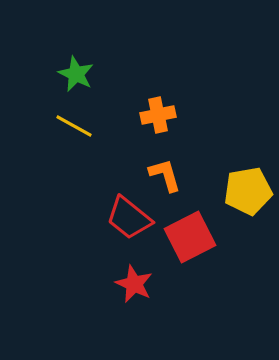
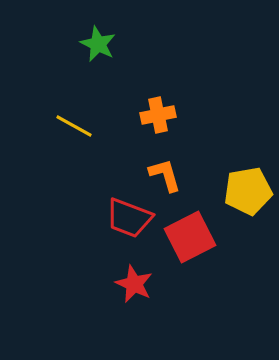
green star: moved 22 px right, 30 px up
red trapezoid: rotated 18 degrees counterclockwise
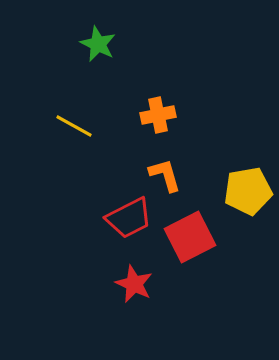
red trapezoid: rotated 48 degrees counterclockwise
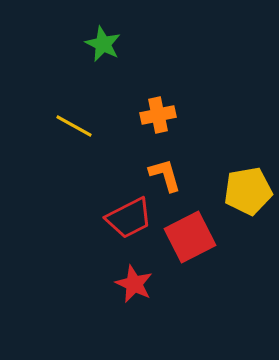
green star: moved 5 px right
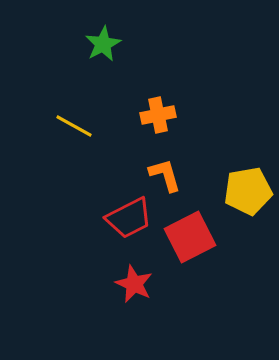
green star: rotated 18 degrees clockwise
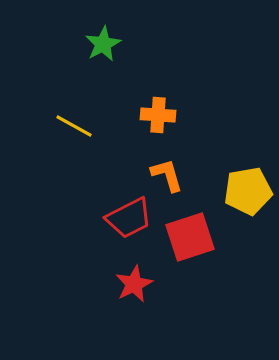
orange cross: rotated 16 degrees clockwise
orange L-shape: moved 2 px right
red square: rotated 9 degrees clockwise
red star: rotated 21 degrees clockwise
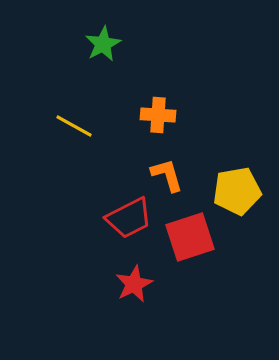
yellow pentagon: moved 11 px left
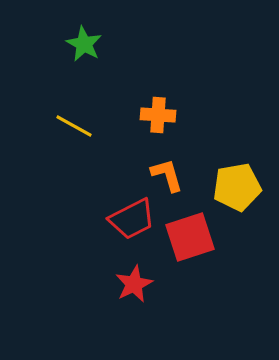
green star: moved 19 px left; rotated 15 degrees counterclockwise
yellow pentagon: moved 4 px up
red trapezoid: moved 3 px right, 1 px down
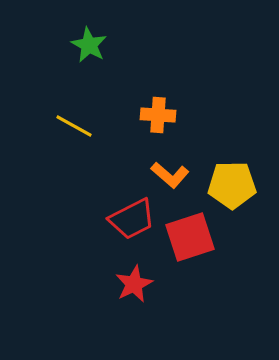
green star: moved 5 px right, 1 px down
orange L-shape: moved 3 px right; rotated 147 degrees clockwise
yellow pentagon: moved 5 px left, 2 px up; rotated 9 degrees clockwise
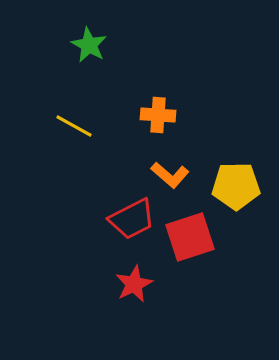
yellow pentagon: moved 4 px right, 1 px down
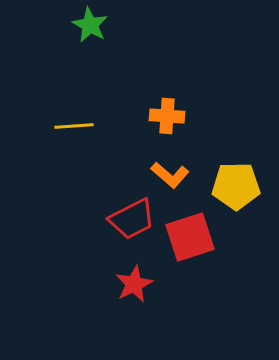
green star: moved 1 px right, 20 px up
orange cross: moved 9 px right, 1 px down
yellow line: rotated 33 degrees counterclockwise
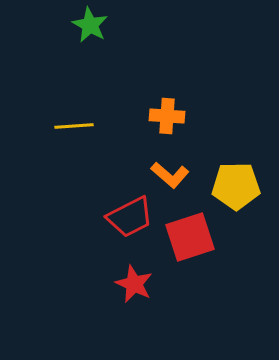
red trapezoid: moved 2 px left, 2 px up
red star: rotated 21 degrees counterclockwise
